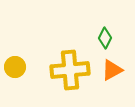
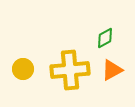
green diamond: rotated 35 degrees clockwise
yellow circle: moved 8 px right, 2 px down
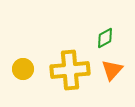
orange triangle: rotated 20 degrees counterclockwise
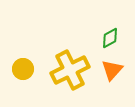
green diamond: moved 5 px right
yellow cross: rotated 21 degrees counterclockwise
